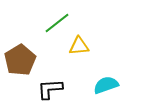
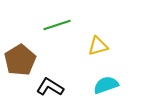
green line: moved 2 px down; rotated 20 degrees clockwise
yellow triangle: moved 19 px right; rotated 10 degrees counterclockwise
black L-shape: moved 2 px up; rotated 36 degrees clockwise
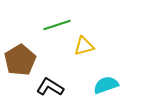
yellow triangle: moved 14 px left
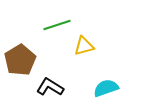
cyan semicircle: moved 3 px down
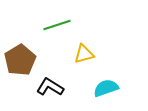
yellow triangle: moved 8 px down
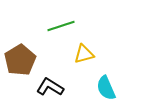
green line: moved 4 px right, 1 px down
cyan semicircle: rotated 95 degrees counterclockwise
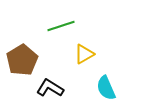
yellow triangle: rotated 15 degrees counterclockwise
brown pentagon: moved 2 px right
black L-shape: moved 1 px down
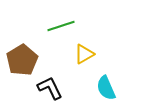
black L-shape: rotated 32 degrees clockwise
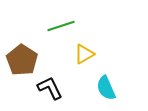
brown pentagon: rotated 8 degrees counterclockwise
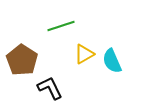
cyan semicircle: moved 6 px right, 27 px up
